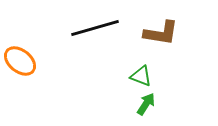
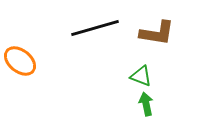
brown L-shape: moved 4 px left
green arrow: rotated 45 degrees counterclockwise
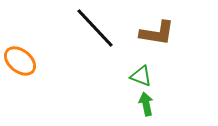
black line: rotated 63 degrees clockwise
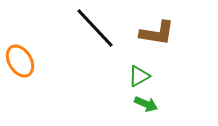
orange ellipse: rotated 20 degrees clockwise
green triangle: moved 2 px left; rotated 50 degrees counterclockwise
green arrow: rotated 125 degrees clockwise
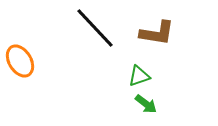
green triangle: rotated 10 degrees clockwise
green arrow: rotated 15 degrees clockwise
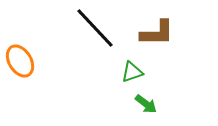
brown L-shape: rotated 9 degrees counterclockwise
green triangle: moved 7 px left, 4 px up
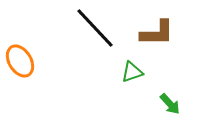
green arrow: moved 24 px right; rotated 10 degrees clockwise
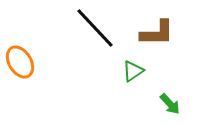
orange ellipse: moved 1 px down
green triangle: moved 1 px right, 1 px up; rotated 15 degrees counterclockwise
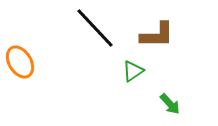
brown L-shape: moved 2 px down
